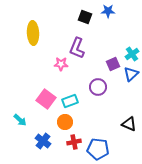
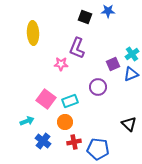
blue triangle: rotated 21 degrees clockwise
cyan arrow: moved 7 px right, 1 px down; rotated 64 degrees counterclockwise
black triangle: rotated 21 degrees clockwise
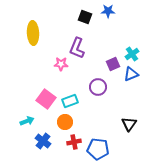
black triangle: rotated 21 degrees clockwise
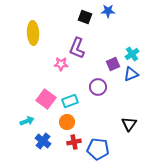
orange circle: moved 2 px right
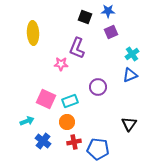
purple square: moved 2 px left, 32 px up
blue triangle: moved 1 px left, 1 px down
pink square: rotated 12 degrees counterclockwise
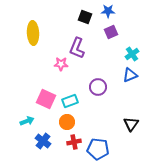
black triangle: moved 2 px right
